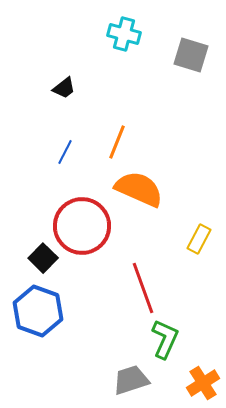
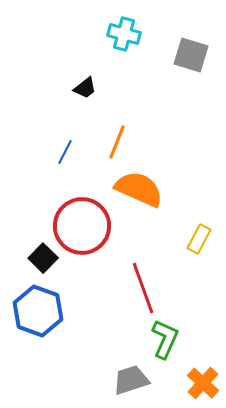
black trapezoid: moved 21 px right
orange cross: rotated 16 degrees counterclockwise
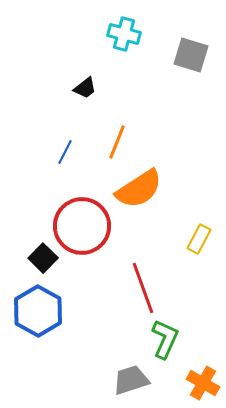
orange semicircle: rotated 123 degrees clockwise
blue hexagon: rotated 9 degrees clockwise
orange cross: rotated 12 degrees counterclockwise
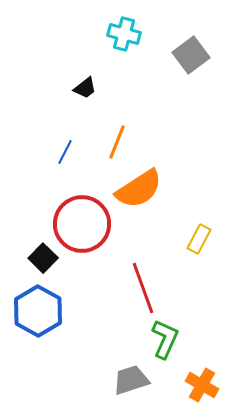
gray square: rotated 36 degrees clockwise
red circle: moved 2 px up
orange cross: moved 1 px left, 2 px down
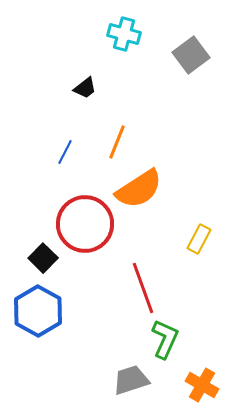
red circle: moved 3 px right
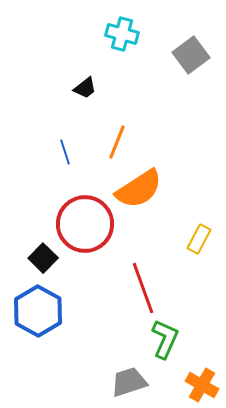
cyan cross: moved 2 px left
blue line: rotated 45 degrees counterclockwise
gray trapezoid: moved 2 px left, 2 px down
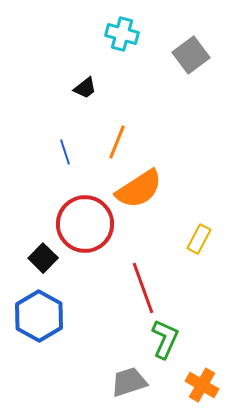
blue hexagon: moved 1 px right, 5 px down
